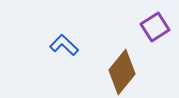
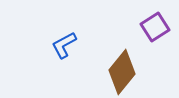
blue L-shape: rotated 72 degrees counterclockwise
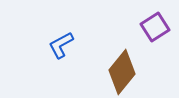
blue L-shape: moved 3 px left
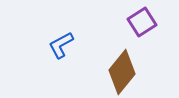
purple square: moved 13 px left, 5 px up
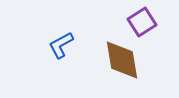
brown diamond: moved 12 px up; rotated 48 degrees counterclockwise
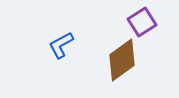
brown diamond: rotated 63 degrees clockwise
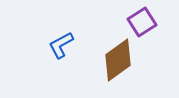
brown diamond: moved 4 px left
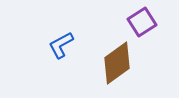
brown diamond: moved 1 px left, 3 px down
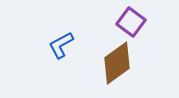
purple square: moved 11 px left; rotated 20 degrees counterclockwise
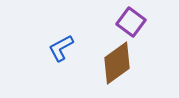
blue L-shape: moved 3 px down
